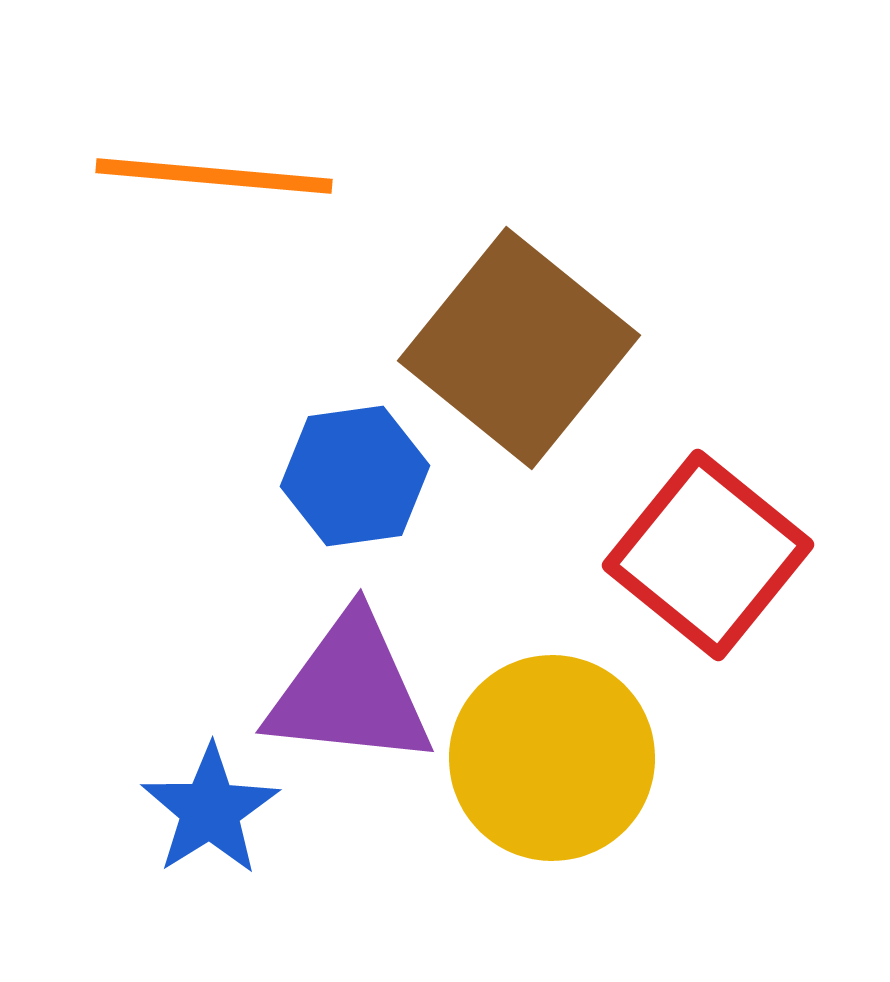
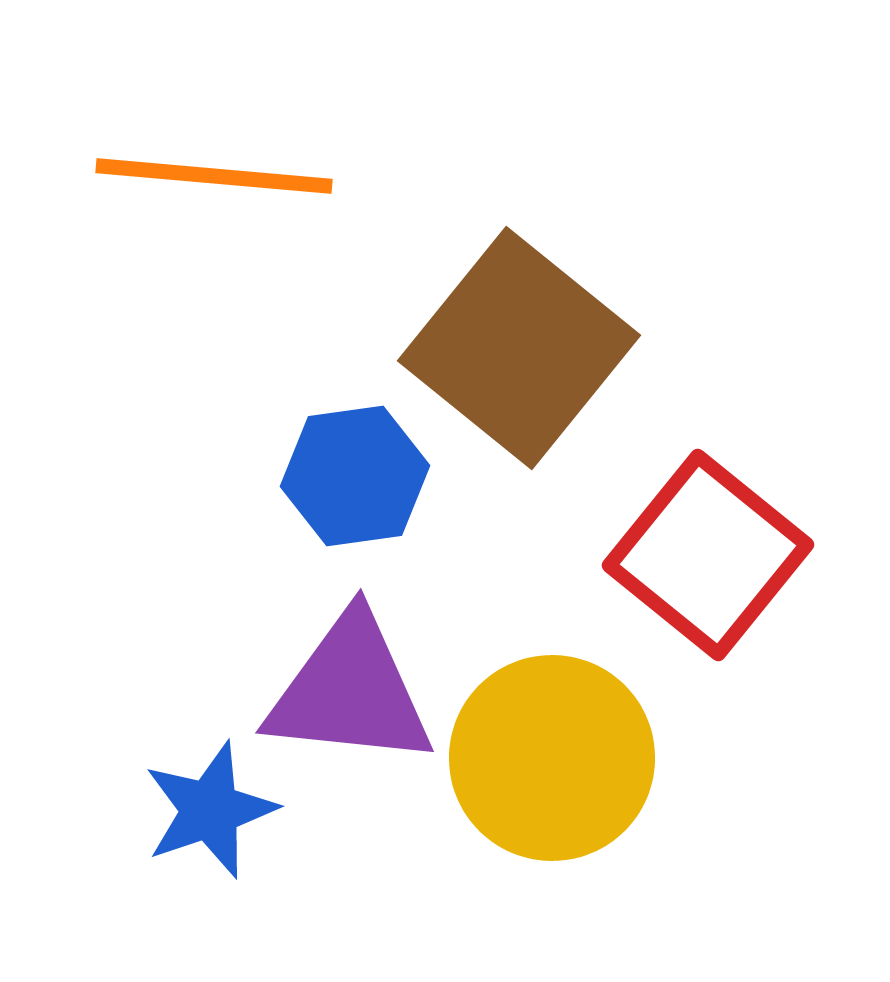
blue star: rotated 13 degrees clockwise
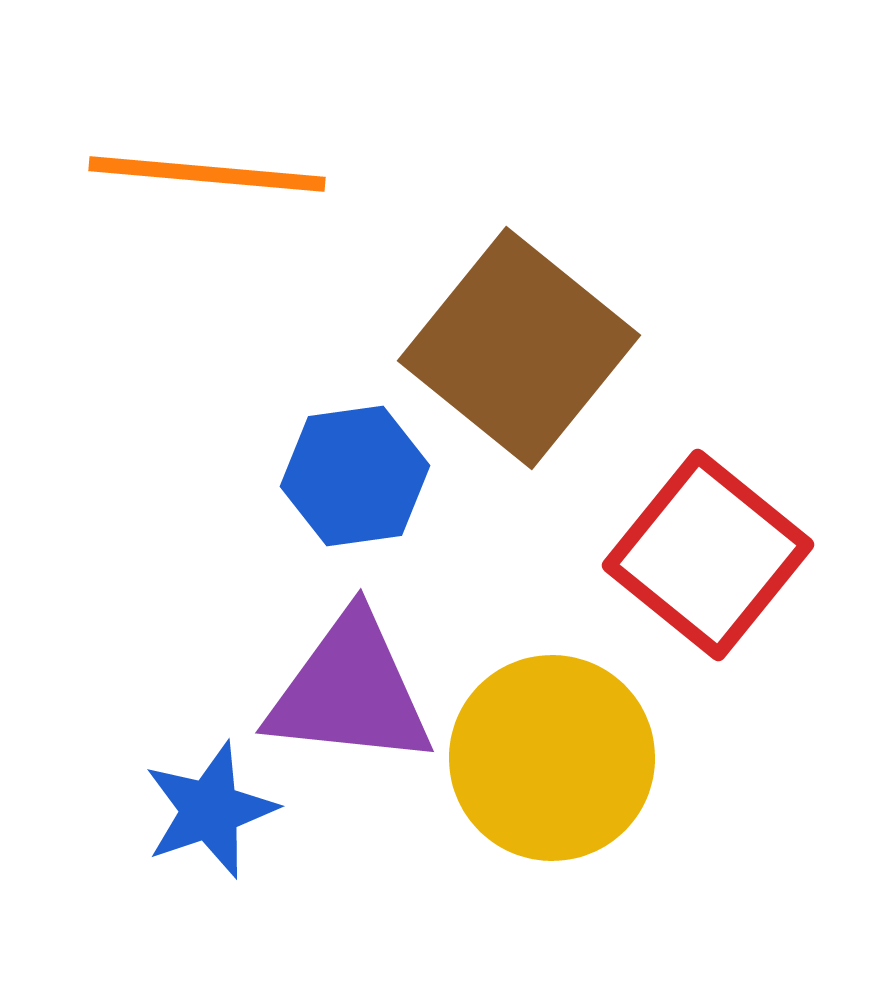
orange line: moved 7 px left, 2 px up
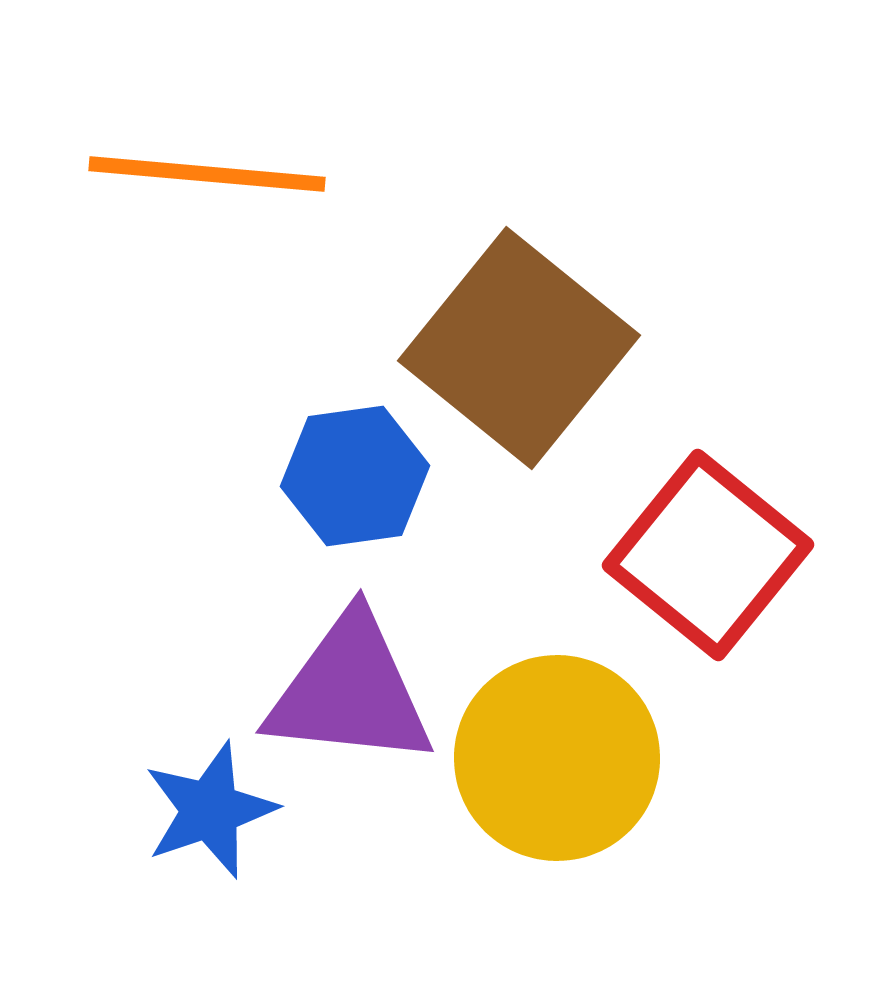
yellow circle: moved 5 px right
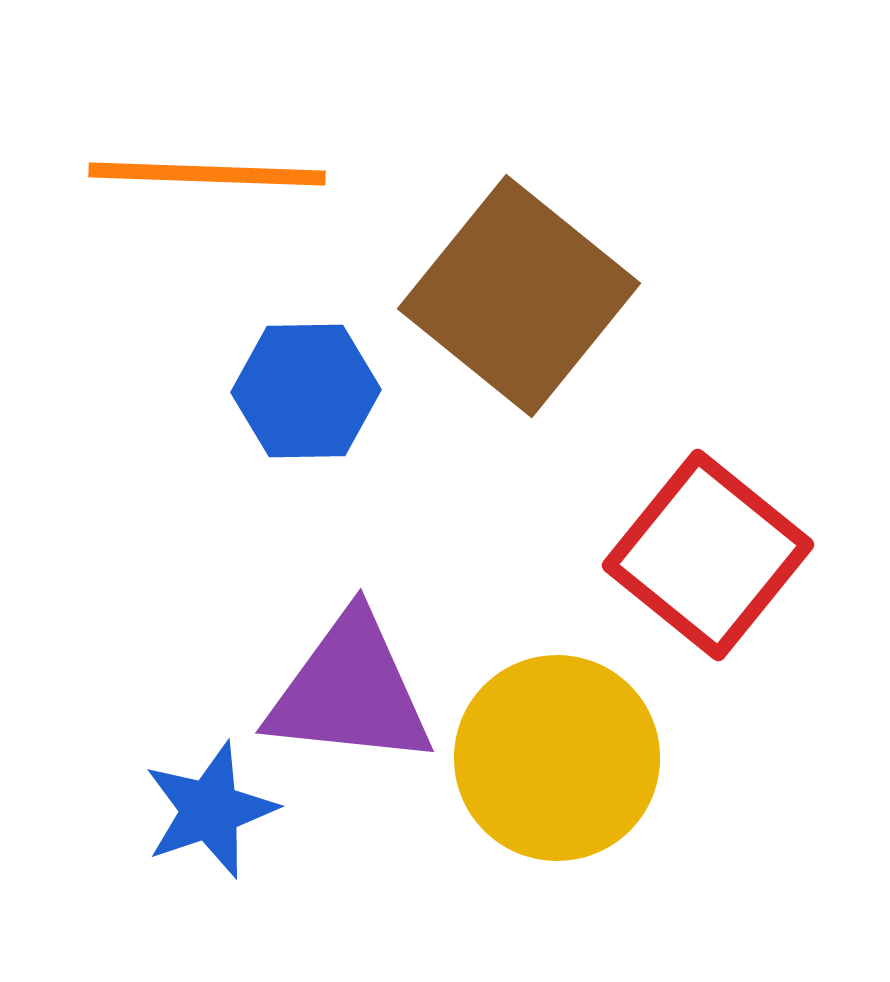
orange line: rotated 3 degrees counterclockwise
brown square: moved 52 px up
blue hexagon: moved 49 px left, 85 px up; rotated 7 degrees clockwise
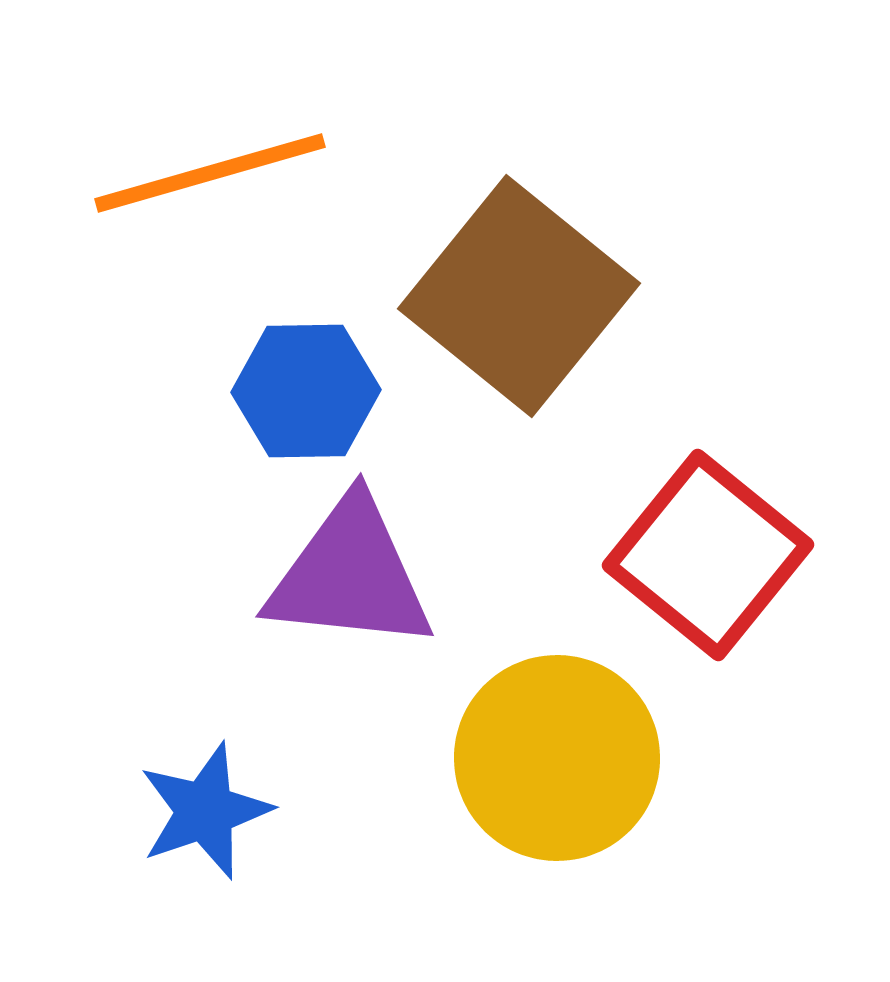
orange line: moved 3 px right, 1 px up; rotated 18 degrees counterclockwise
purple triangle: moved 116 px up
blue star: moved 5 px left, 1 px down
